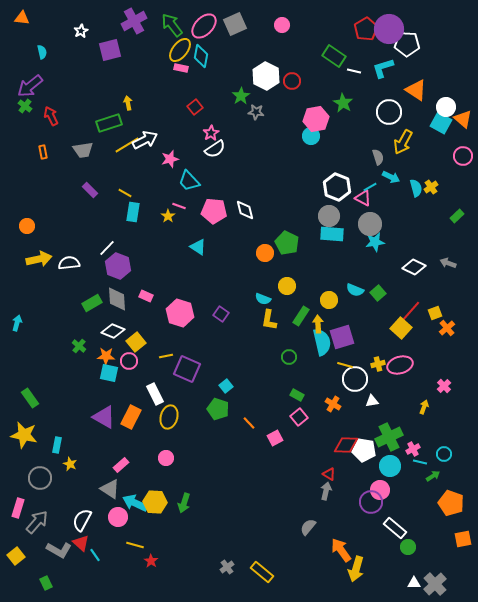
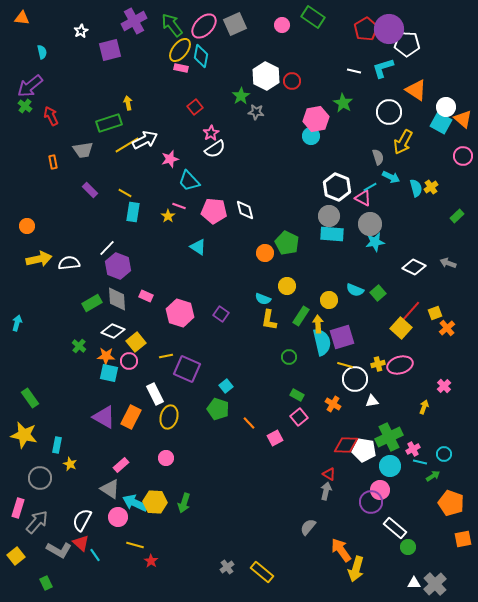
green rectangle at (334, 56): moved 21 px left, 39 px up
orange rectangle at (43, 152): moved 10 px right, 10 px down
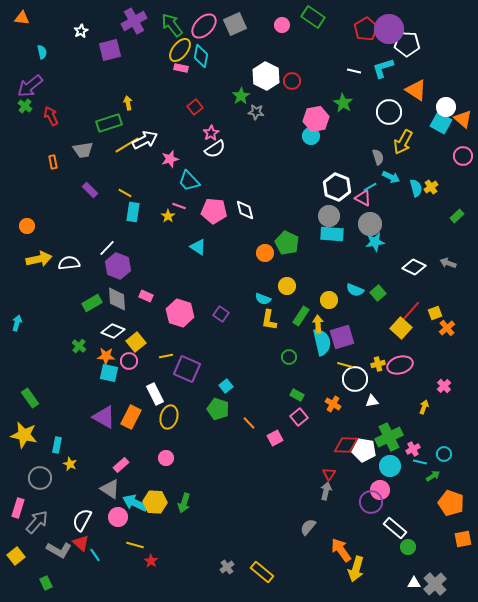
red triangle at (329, 474): rotated 32 degrees clockwise
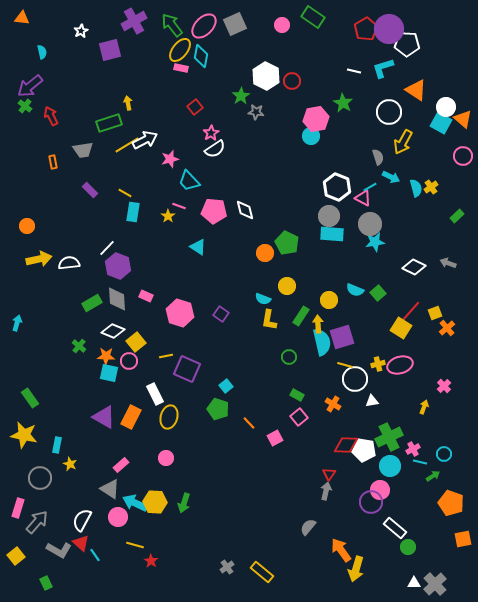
yellow square at (401, 328): rotated 10 degrees counterclockwise
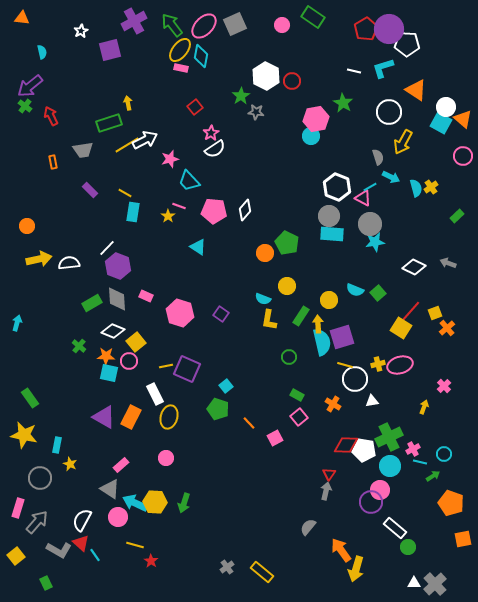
white diamond at (245, 210): rotated 55 degrees clockwise
yellow line at (166, 356): moved 10 px down
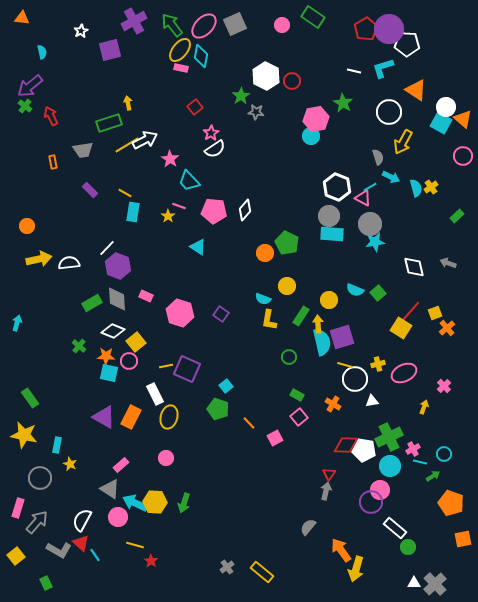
pink star at (170, 159): rotated 24 degrees counterclockwise
white diamond at (414, 267): rotated 50 degrees clockwise
pink ellipse at (400, 365): moved 4 px right, 8 px down; rotated 10 degrees counterclockwise
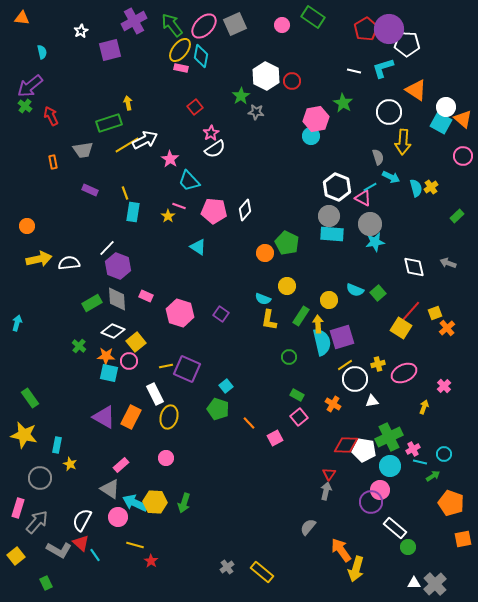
yellow arrow at (403, 142): rotated 25 degrees counterclockwise
purple rectangle at (90, 190): rotated 21 degrees counterclockwise
yellow line at (125, 193): rotated 40 degrees clockwise
yellow line at (345, 365): rotated 49 degrees counterclockwise
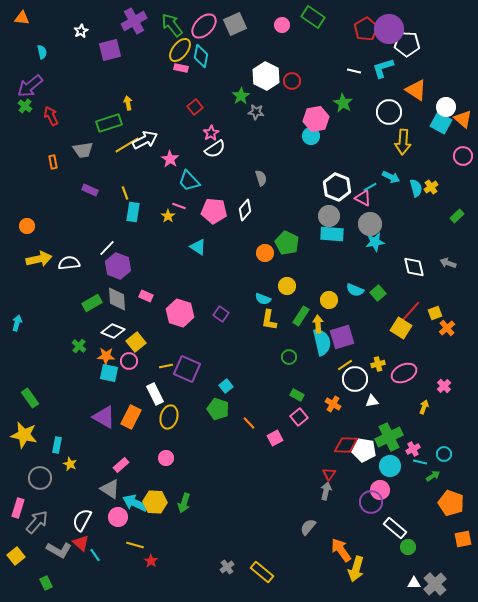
gray semicircle at (378, 157): moved 117 px left, 21 px down
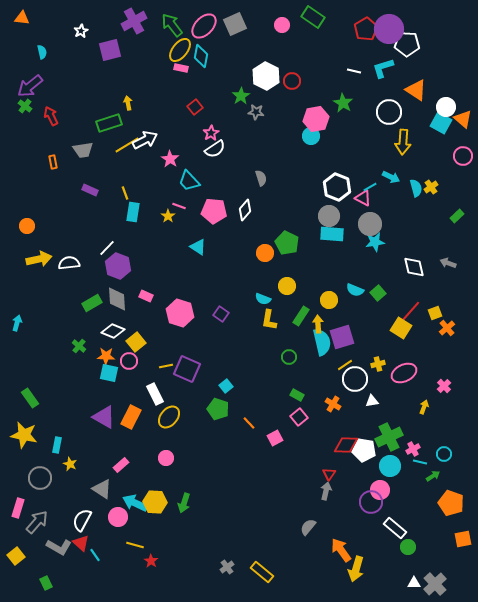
yellow ellipse at (169, 417): rotated 25 degrees clockwise
gray triangle at (110, 489): moved 8 px left
gray L-shape at (59, 550): moved 3 px up
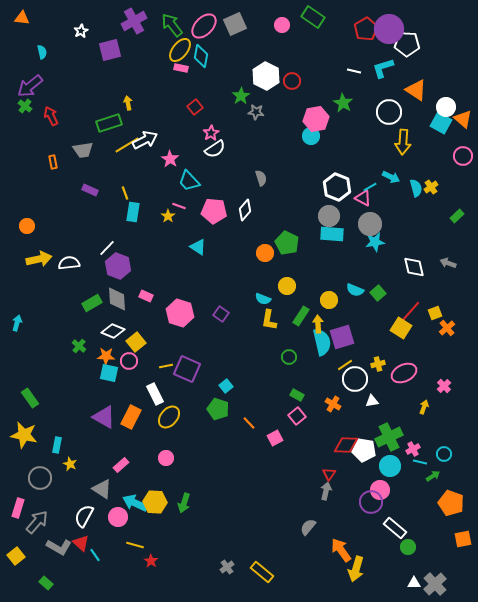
pink square at (299, 417): moved 2 px left, 1 px up
white semicircle at (82, 520): moved 2 px right, 4 px up
green rectangle at (46, 583): rotated 24 degrees counterclockwise
